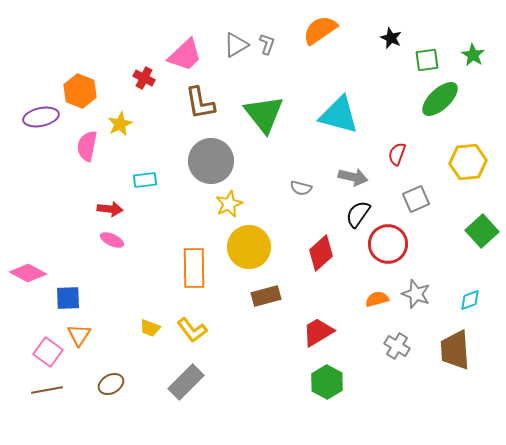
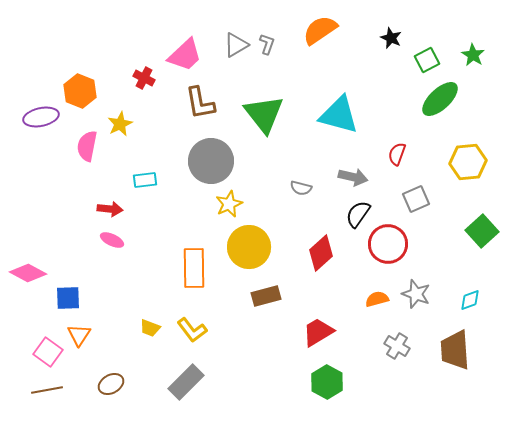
green square at (427, 60): rotated 20 degrees counterclockwise
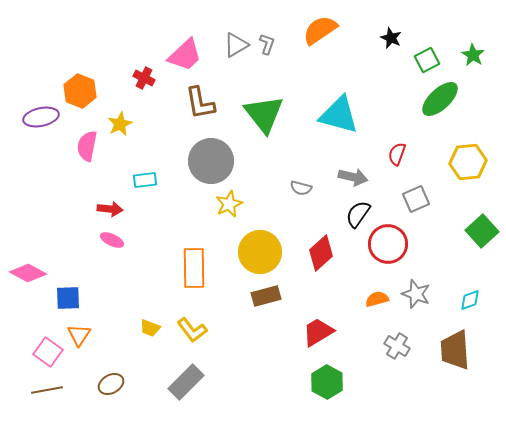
yellow circle at (249, 247): moved 11 px right, 5 px down
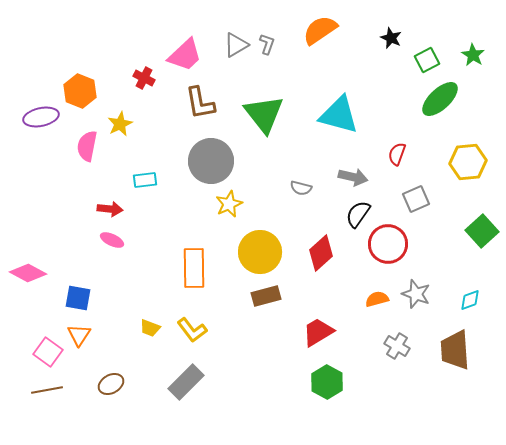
blue square at (68, 298): moved 10 px right; rotated 12 degrees clockwise
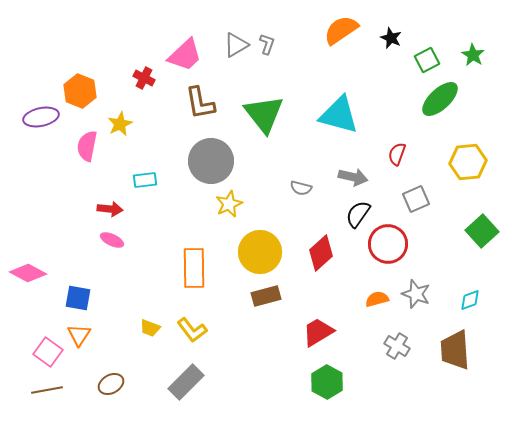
orange semicircle at (320, 30): moved 21 px right
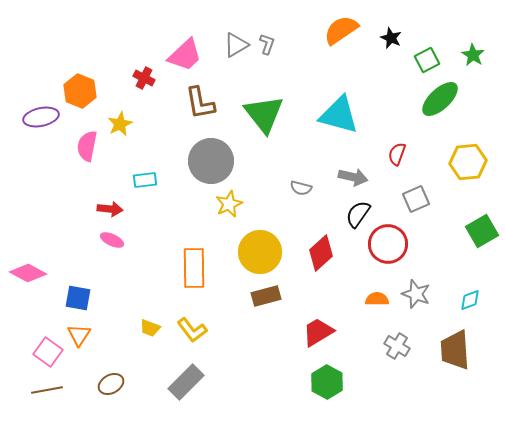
green square at (482, 231): rotated 12 degrees clockwise
orange semicircle at (377, 299): rotated 15 degrees clockwise
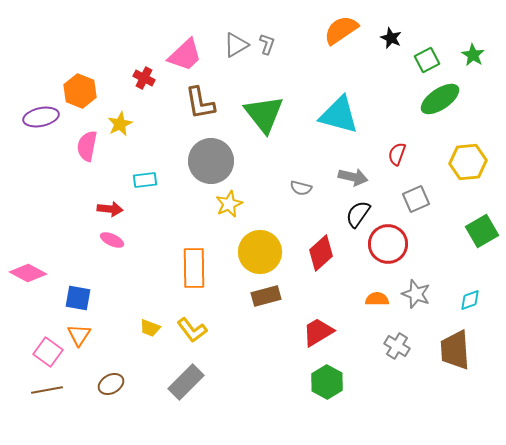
green ellipse at (440, 99): rotated 9 degrees clockwise
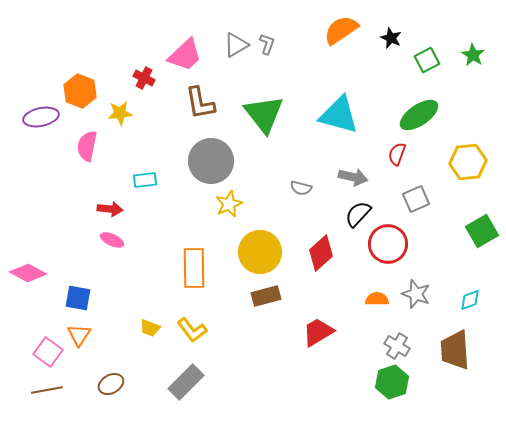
green ellipse at (440, 99): moved 21 px left, 16 px down
yellow star at (120, 124): moved 11 px up; rotated 20 degrees clockwise
black semicircle at (358, 214): rotated 8 degrees clockwise
green hexagon at (327, 382): moved 65 px right; rotated 12 degrees clockwise
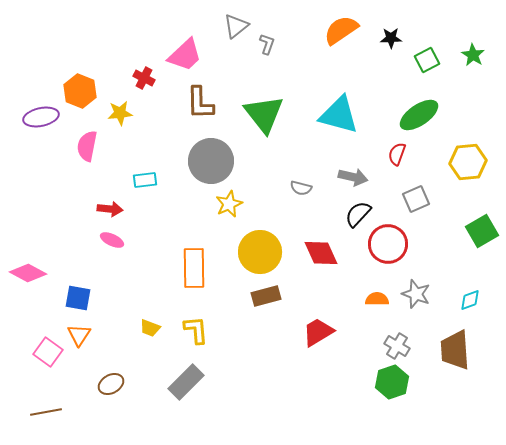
black star at (391, 38): rotated 25 degrees counterclockwise
gray triangle at (236, 45): moved 19 px up; rotated 8 degrees counterclockwise
brown L-shape at (200, 103): rotated 9 degrees clockwise
red diamond at (321, 253): rotated 72 degrees counterclockwise
yellow L-shape at (192, 330): moved 4 px right; rotated 148 degrees counterclockwise
brown line at (47, 390): moved 1 px left, 22 px down
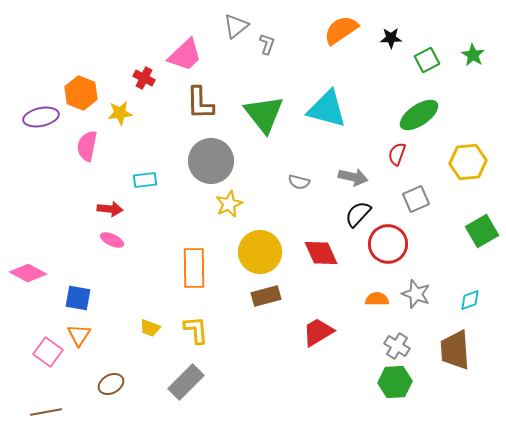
orange hexagon at (80, 91): moved 1 px right, 2 px down
cyan triangle at (339, 115): moved 12 px left, 6 px up
gray semicircle at (301, 188): moved 2 px left, 6 px up
green hexagon at (392, 382): moved 3 px right; rotated 16 degrees clockwise
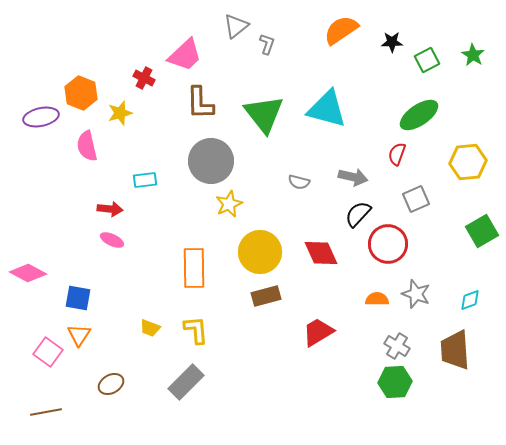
black star at (391, 38): moved 1 px right, 4 px down
yellow star at (120, 113): rotated 10 degrees counterclockwise
pink semicircle at (87, 146): rotated 24 degrees counterclockwise
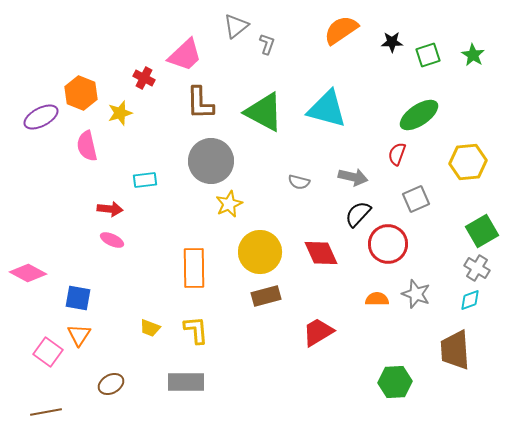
green square at (427, 60): moved 1 px right, 5 px up; rotated 10 degrees clockwise
green triangle at (264, 114): moved 2 px up; rotated 24 degrees counterclockwise
purple ellipse at (41, 117): rotated 16 degrees counterclockwise
gray cross at (397, 346): moved 80 px right, 78 px up
gray rectangle at (186, 382): rotated 45 degrees clockwise
